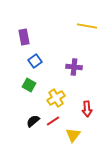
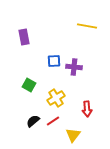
blue square: moved 19 px right; rotated 32 degrees clockwise
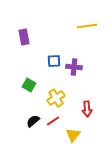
yellow line: rotated 18 degrees counterclockwise
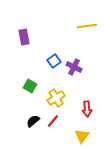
blue square: rotated 32 degrees counterclockwise
purple cross: rotated 21 degrees clockwise
green square: moved 1 px right, 1 px down
red line: rotated 16 degrees counterclockwise
yellow triangle: moved 9 px right, 1 px down
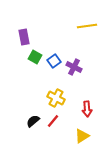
green square: moved 5 px right, 29 px up
yellow cross: rotated 30 degrees counterclockwise
yellow triangle: rotated 21 degrees clockwise
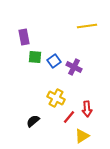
green square: rotated 24 degrees counterclockwise
red line: moved 16 px right, 4 px up
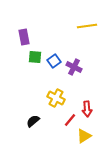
red line: moved 1 px right, 3 px down
yellow triangle: moved 2 px right
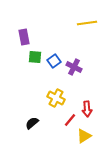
yellow line: moved 3 px up
black semicircle: moved 1 px left, 2 px down
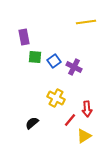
yellow line: moved 1 px left, 1 px up
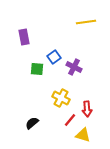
green square: moved 2 px right, 12 px down
blue square: moved 4 px up
yellow cross: moved 5 px right
yellow triangle: moved 1 px left, 1 px up; rotated 49 degrees clockwise
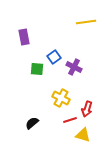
red arrow: rotated 21 degrees clockwise
red line: rotated 32 degrees clockwise
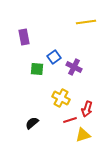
yellow triangle: rotated 35 degrees counterclockwise
